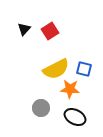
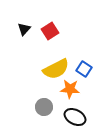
blue square: rotated 21 degrees clockwise
gray circle: moved 3 px right, 1 px up
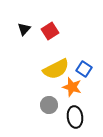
orange star: moved 2 px right, 2 px up; rotated 12 degrees clockwise
gray circle: moved 5 px right, 2 px up
black ellipse: rotated 55 degrees clockwise
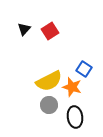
yellow semicircle: moved 7 px left, 12 px down
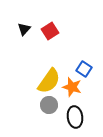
yellow semicircle: rotated 28 degrees counterclockwise
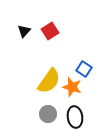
black triangle: moved 2 px down
gray circle: moved 1 px left, 9 px down
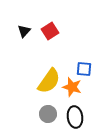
blue square: rotated 28 degrees counterclockwise
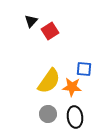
black triangle: moved 7 px right, 10 px up
orange star: rotated 12 degrees counterclockwise
